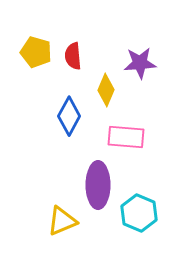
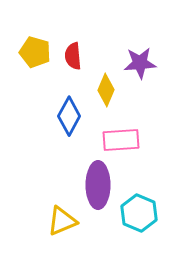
yellow pentagon: moved 1 px left
pink rectangle: moved 5 px left, 3 px down; rotated 9 degrees counterclockwise
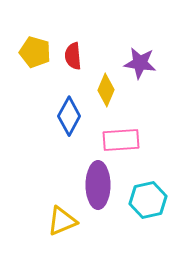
purple star: rotated 12 degrees clockwise
cyan hexagon: moved 9 px right, 13 px up; rotated 24 degrees clockwise
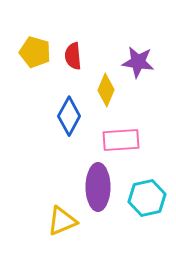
purple star: moved 2 px left, 1 px up
purple ellipse: moved 2 px down
cyan hexagon: moved 1 px left, 2 px up
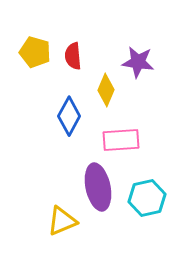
purple ellipse: rotated 12 degrees counterclockwise
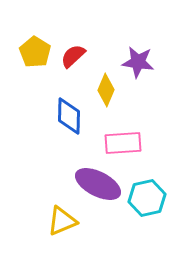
yellow pentagon: rotated 16 degrees clockwise
red semicircle: rotated 52 degrees clockwise
blue diamond: rotated 27 degrees counterclockwise
pink rectangle: moved 2 px right, 3 px down
purple ellipse: moved 3 px up; rotated 51 degrees counterclockwise
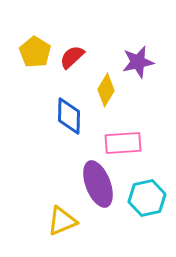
red semicircle: moved 1 px left, 1 px down
purple star: rotated 20 degrees counterclockwise
yellow diamond: rotated 8 degrees clockwise
purple ellipse: rotated 42 degrees clockwise
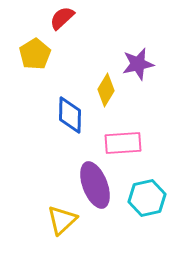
yellow pentagon: moved 2 px down; rotated 8 degrees clockwise
red semicircle: moved 10 px left, 39 px up
purple star: moved 2 px down
blue diamond: moved 1 px right, 1 px up
purple ellipse: moved 3 px left, 1 px down
yellow triangle: moved 1 px up; rotated 20 degrees counterclockwise
